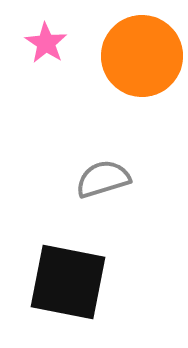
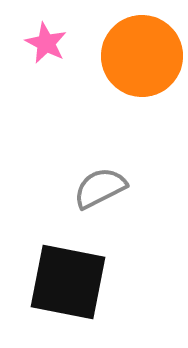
pink star: rotated 6 degrees counterclockwise
gray semicircle: moved 3 px left, 9 px down; rotated 10 degrees counterclockwise
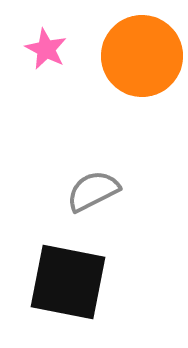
pink star: moved 6 px down
gray semicircle: moved 7 px left, 3 px down
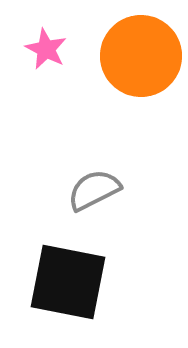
orange circle: moved 1 px left
gray semicircle: moved 1 px right, 1 px up
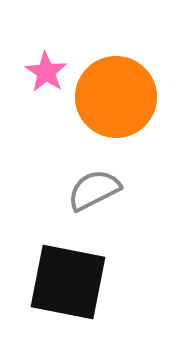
pink star: moved 23 px down; rotated 6 degrees clockwise
orange circle: moved 25 px left, 41 px down
